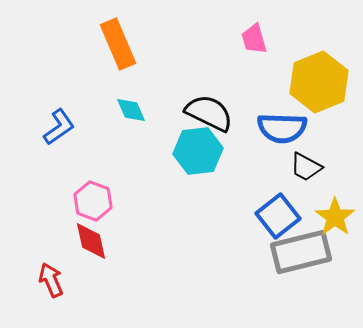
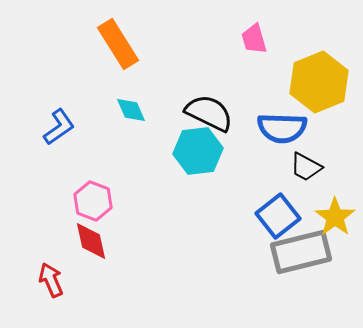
orange rectangle: rotated 9 degrees counterclockwise
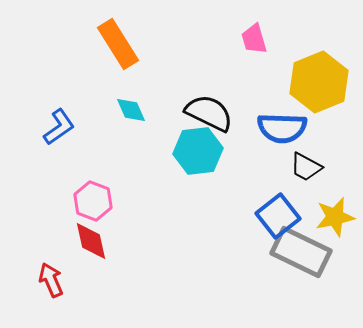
yellow star: rotated 24 degrees clockwise
gray rectangle: rotated 40 degrees clockwise
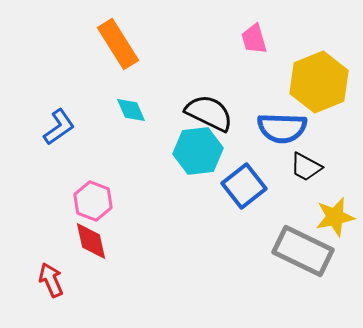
blue square: moved 34 px left, 30 px up
gray rectangle: moved 2 px right, 1 px up
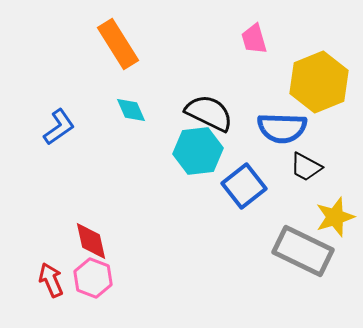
pink hexagon: moved 77 px down
yellow star: rotated 6 degrees counterclockwise
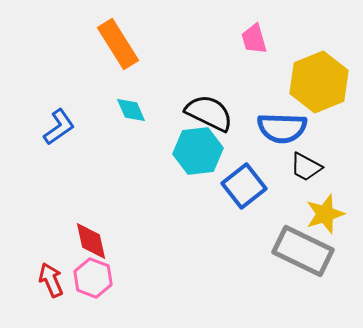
yellow star: moved 10 px left, 3 px up
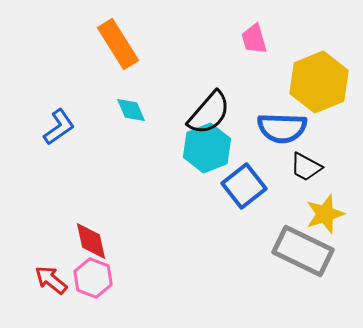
black semicircle: rotated 105 degrees clockwise
cyan hexagon: moved 9 px right, 3 px up; rotated 15 degrees counterclockwise
red arrow: rotated 28 degrees counterclockwise
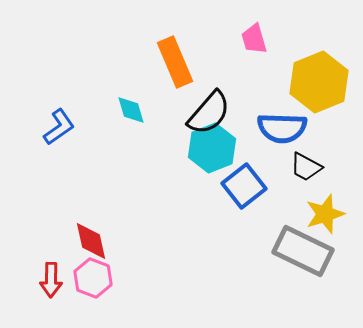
orange rectangle: moved 57 px right, 18 px down; rotated 9 degrees clockwise
cyan diamond: rotated 8 degrees clockwise
cyan hexagon: moved 5 px right
red arrow: rotated 128 degrees counterclockwise
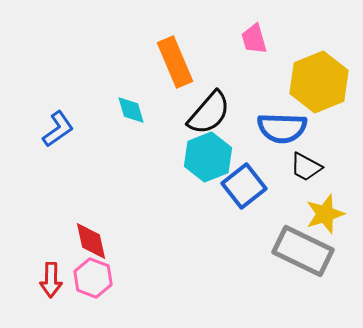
blue L-shape: moved 1 px left, 2 px down
cyan hexagon: moved 4 px left, 9 px down
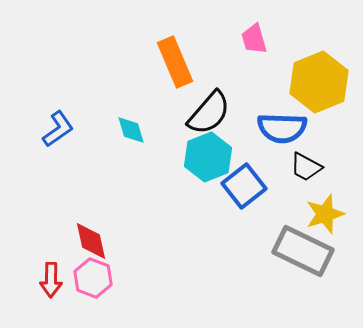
cyan diamond: moved 20 px down
